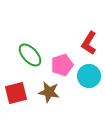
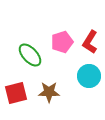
red L-shape: moved 1 px right, 1 px up
pink pentagon: moved 23 px up
brown star: rotated 10 degrees counterclockwise
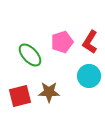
red square: moved 4 px right, 3 px down
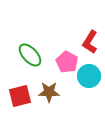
pink pentagon: moved 5 px right, 20 px down; rotated 25 degrees counterclockwise
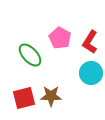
pink pentagon: moved 7 px left, 24 px up
cyan circle: moved 2 px right, 3 px up
brown star: moved 2 px right, 4 px down
red square: moved 4 px right, 2 px down
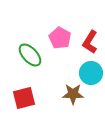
brown star: moved 22 px right, 2 px up
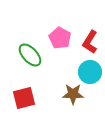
cyan circle: moved 1 px left, 1 px up
